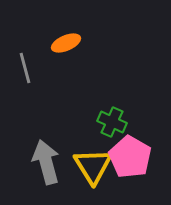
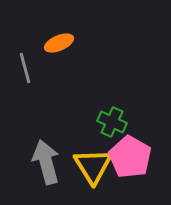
orange ellipse: moved 7 px left
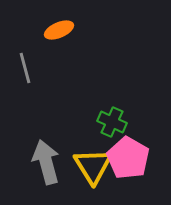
orange ellipse: moved 13 px up
pink pentagon: moved 2 px left, 1 px down
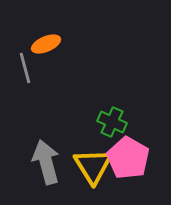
orange ellipse: moved 13 px left, 14 px down
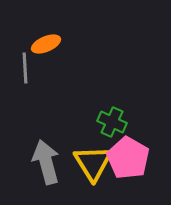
gray line: rotated 12 degrees clockwise
yellow triangle: moved 3 px up
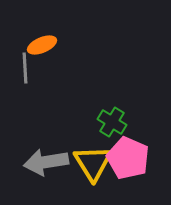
orange ellipse: moved 4 px left, 1 px down
green cross: rotated 8 degrees clockwise
pink pentagon: rotated 6 degrees counterclockwise
gray arrow: rotated 84 degrees counterclockwise
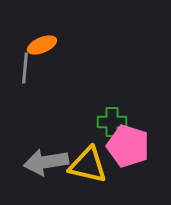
gray line: rotated 8 degrees clockwise
green cross: rotated 32 degrees counterclockwise
pink pentagon: moved 12 px up; rotated 6 degrees counterclockwise
yellow triangle: moved 5 px left, 2 px down; rotated 45 degrees counterclockwise
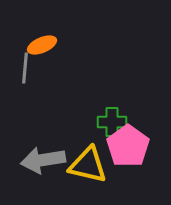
pink pentagon: rotated 18 degrees clockwise
gray arrow: moved 3 px left, 2 px up
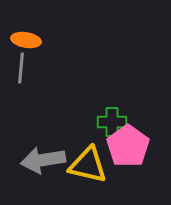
orange ellipse: moved 16 px left, 5 px up; rotated 32 degrees clockwise
gray line: moved 4 px left
